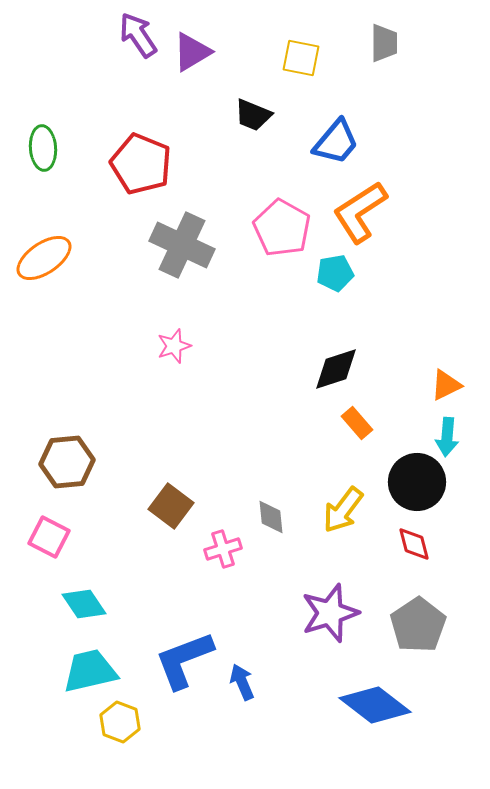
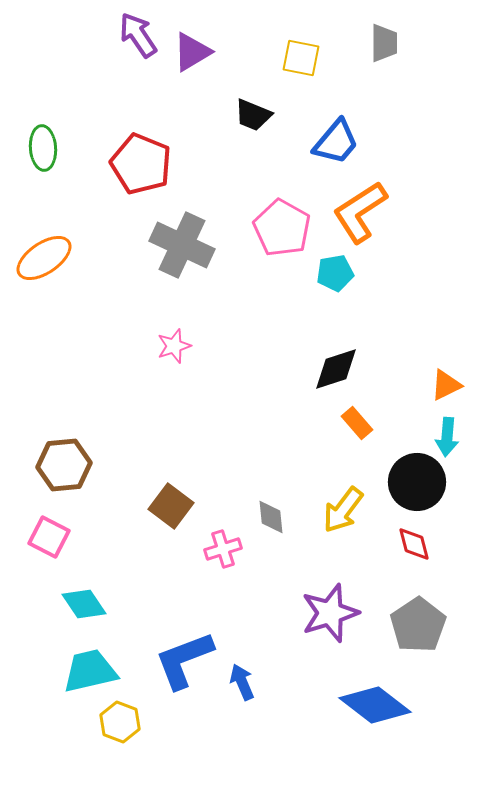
brown hexagon: moved 3 px left, 3 px down
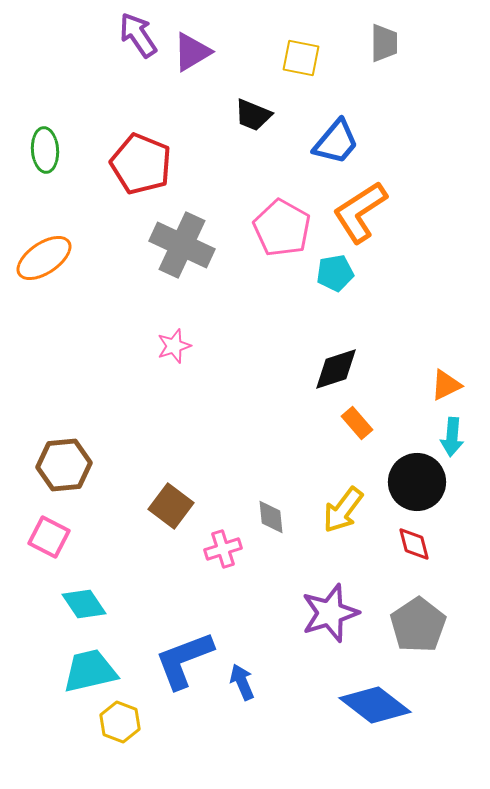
green ellipse: moved 2 px right, 2 px down
cyan arrow: moved 5 px right
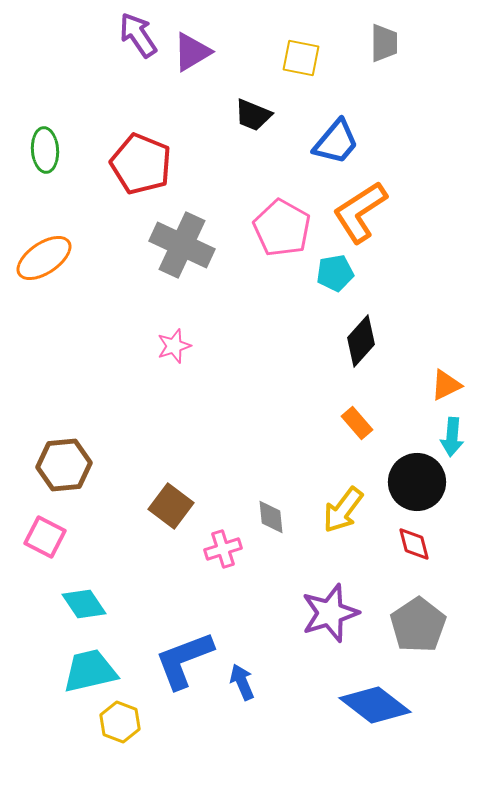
black diamond: moved 25 px right, 28 px up; rotated 30 degrees counterclockwise
pink square: moved 4 px left
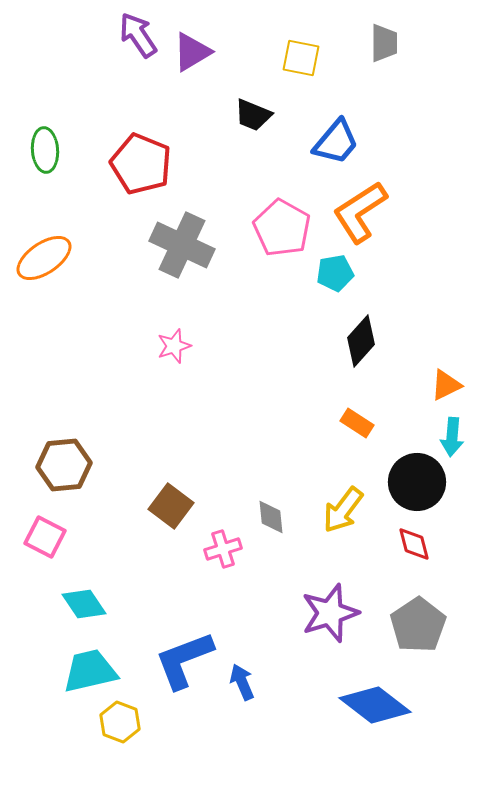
orange rectangle: rotated 16 degrees counterclockwise
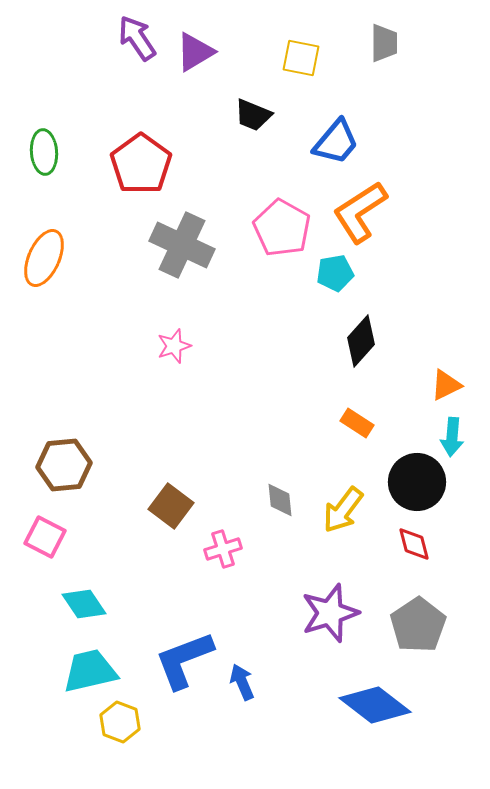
purple arrow: moved 1 px left, 3 px down
purple triangle: moved 3 px right
green ellipse: moved 1 px left, 2 px down
red pentagon: rotated 14 degrees clockwise
orange ellipse: rotated 32 degrees counterclockwise
gray diamond: moved 9 px right, 17 px up
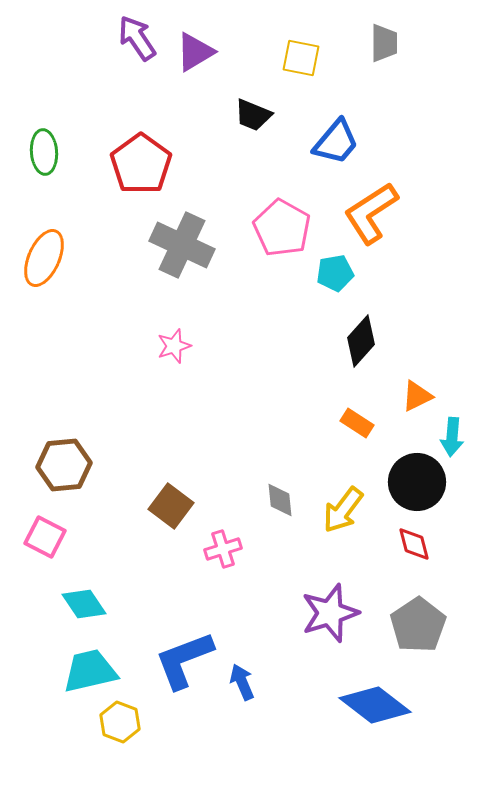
orange L-shape: moved 11 px right, 1 px down
orange triangle: moved 29 px left, 11 px down
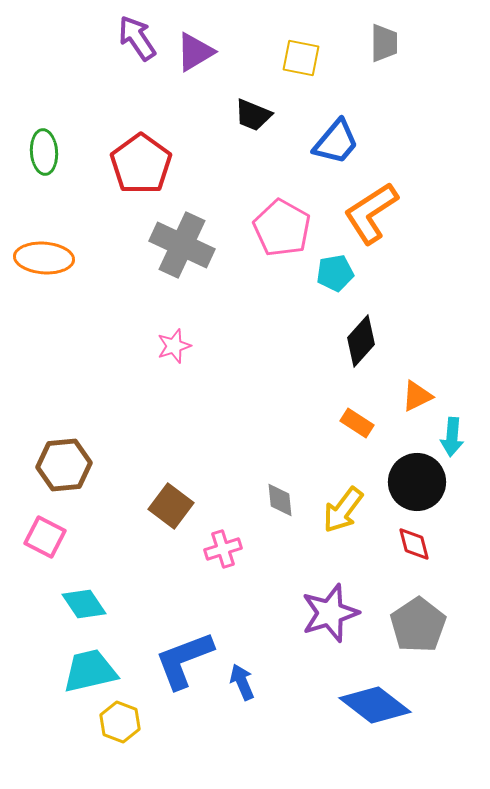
orange ellipse: rotated 70 degrees clockwise
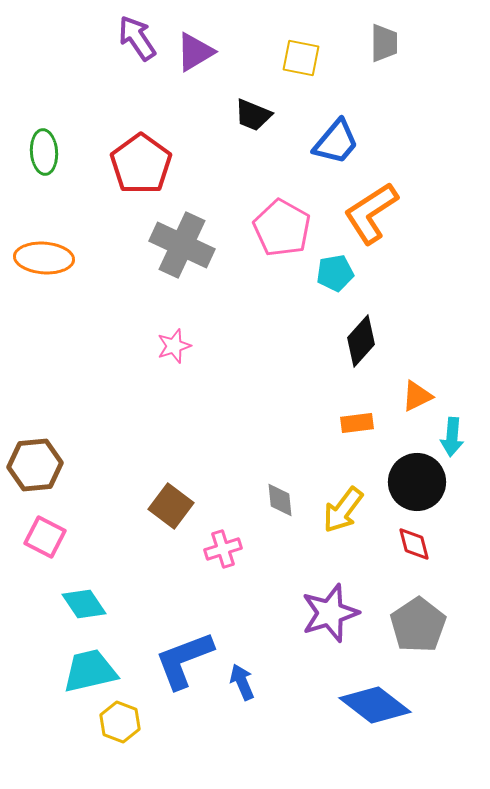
orange rectangle: rotated 40 degrees counterclockwise
brown hexagon: moved 29 px left
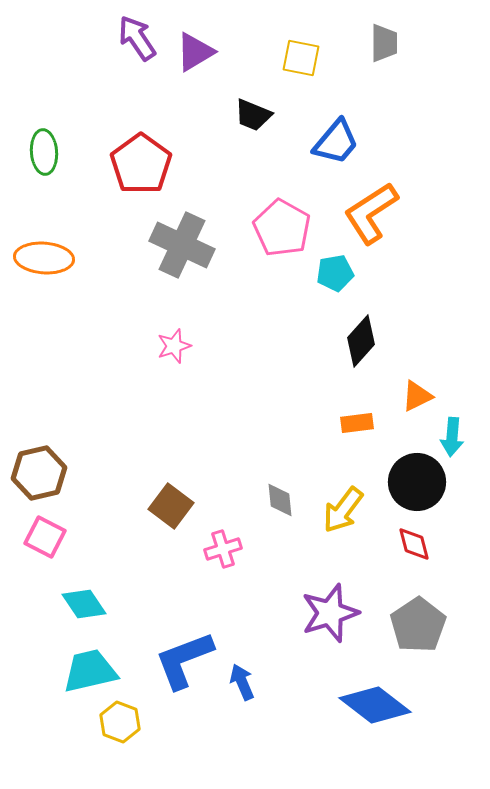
brown hexagon: moved 4 px right, 8 px down; rotated 8 degrees counterclockwise
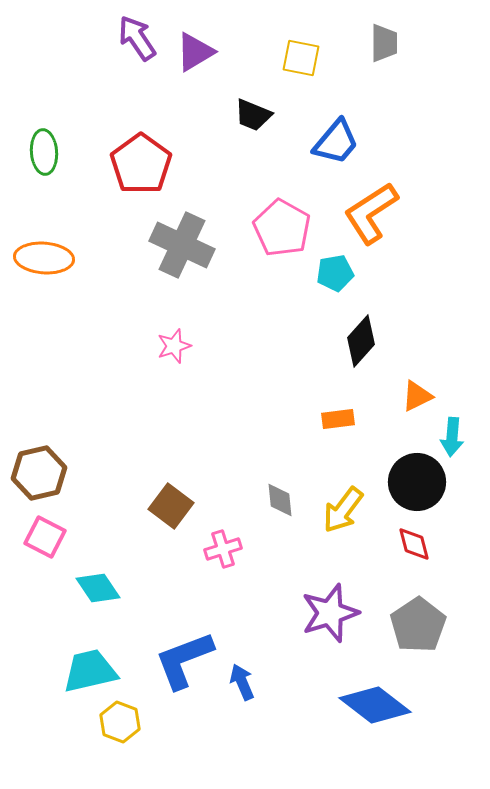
orange rectangle: moved 19 px left, 4 px up
cyan diamond: moved 14 px right, 16 px up
